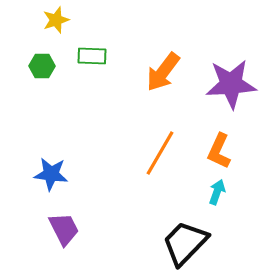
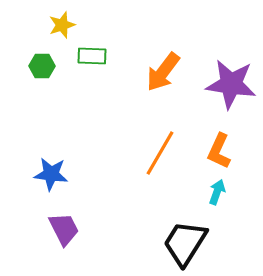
yellow star: moved 6 px right, 5 px down
purple star: rotated 12 degrees clockwise
black trapezoid: rotated 12 degrees counterclockwise
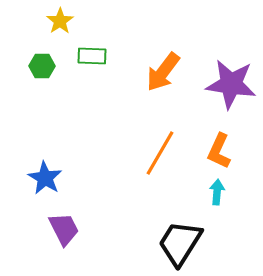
yellow star: moved 2 px left, 4 px up; rotated 16 degrees counterclockwise
blue star: moved 6 px left, 4 px down; rotated 24 degrees clockwise
cyan arrow: rotated 15 degrees counterclockwise
black trapezoid: moved 5 px left
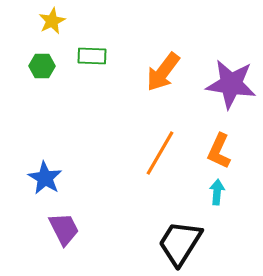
yellow star: moved 8 px left; rotated 8 degrees clockwise
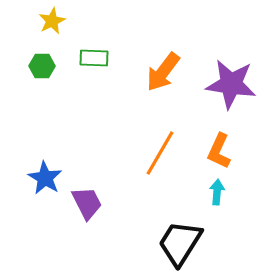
green rectangle: moved 2 px right, 2 px down
purple trapezoid: moved 23 px right, 26 px up
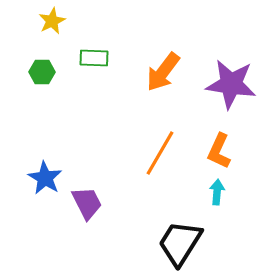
green hexagon: moved 6 px down
